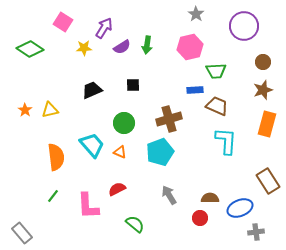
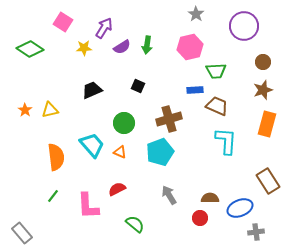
black square: moved 5 px right, 1 px down; rotated 24 degrees clockwise
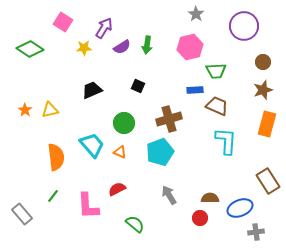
gray rectangle: moved 19 px up
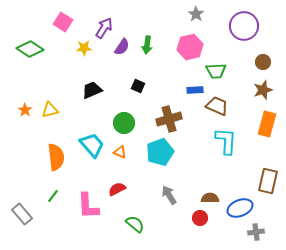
purple semicircle: rotated 24 degrees counterclockwise
brown rectangle: rotated 45 degrees clockwise
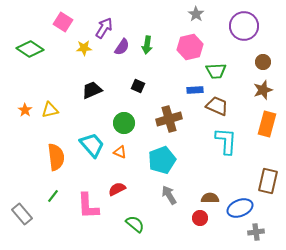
cyan pentagon: moved 2 px right, 8 px down
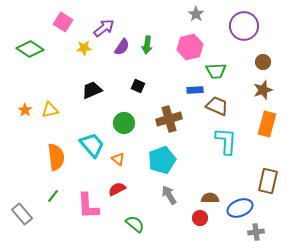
purple arrow: rotated 20 degrees clockwise
orange triangle: moved 2 px left, 7 px down; rotated 16 degrees clockwise
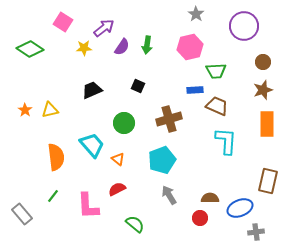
orange rectangle: rotated 15 degrees counterclockwise
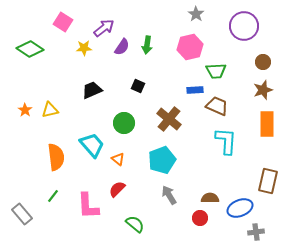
brown cross: rotated 35 degrees counterclockwise
red semicircle: rotated 18 degrees counterclockwise
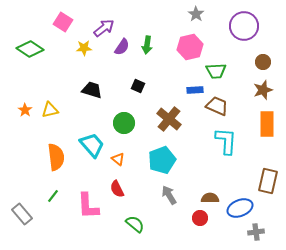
black trapezoid: rotated 40 degrees clockwise
red semicircle: rotated 72 degrees counterclockwise
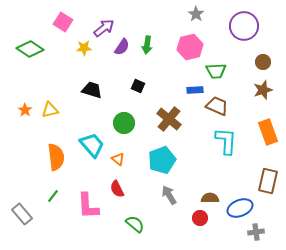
orange rectangle: moved 1 px right, 8 px down; rotated 20 degrees counterclockwise
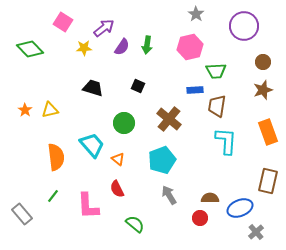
green diamond: rotated 12 degrees clockwise
black trapezoid: moved 1 px right, 2 px up
brown trapezoid: rotated 105 degrees counterclockwise
gray cross: rotated 35 degrees counterclockwise
